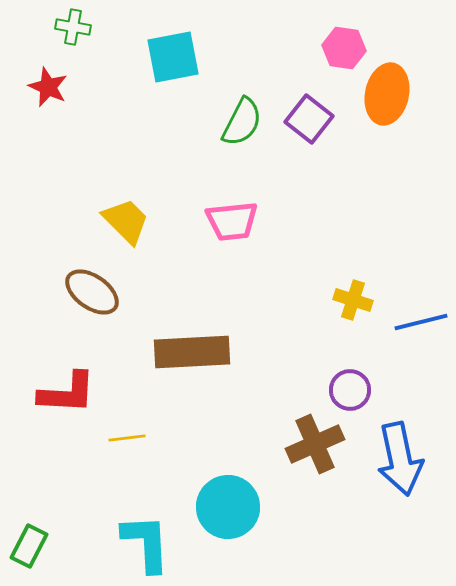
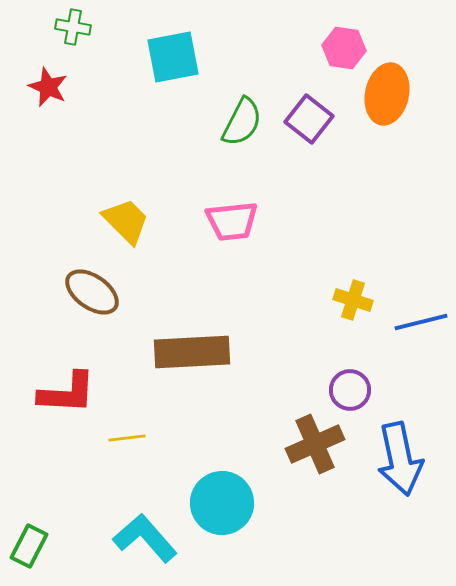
cyan circle: moved 6 px left, 4 px up
cyan L-shape: moved 1 px left, 5 px up; rotated 38 degrees counterclockwise
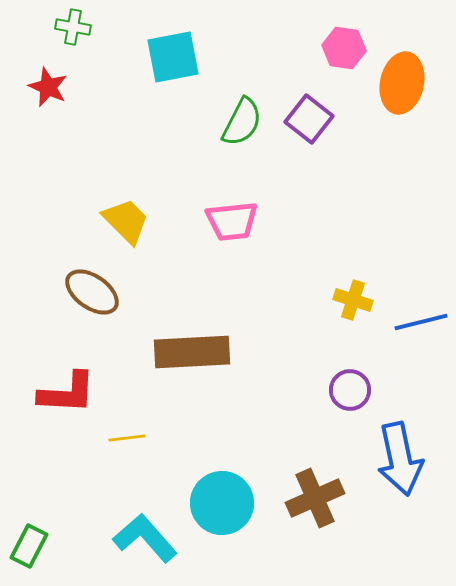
orange ellipse: moved 15 px right, 11 px up
brown cross: moved 54 px down
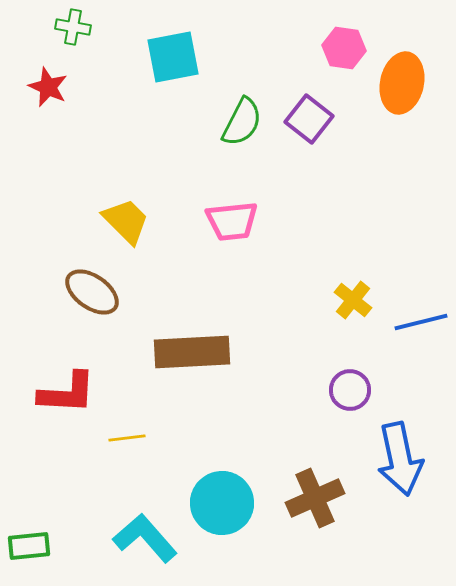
yellow cross: rotated 21 degrees clockwise
green rectangle: rotated 57 degrees clockwise
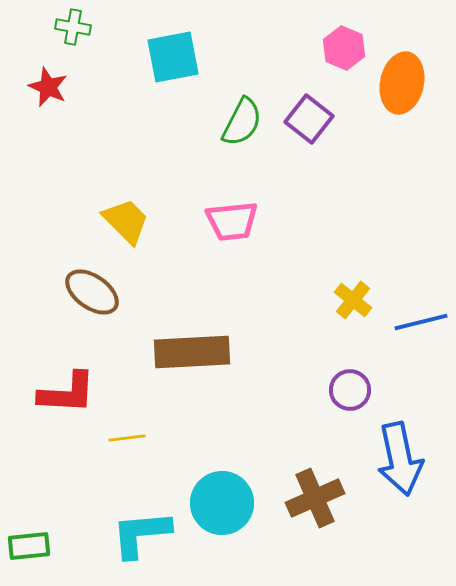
pink hexagon: rotated 15 degrees clockwise
cyan L-shape: moved 4 px left, 4 px up; rotated 54 degrees counterclockwise
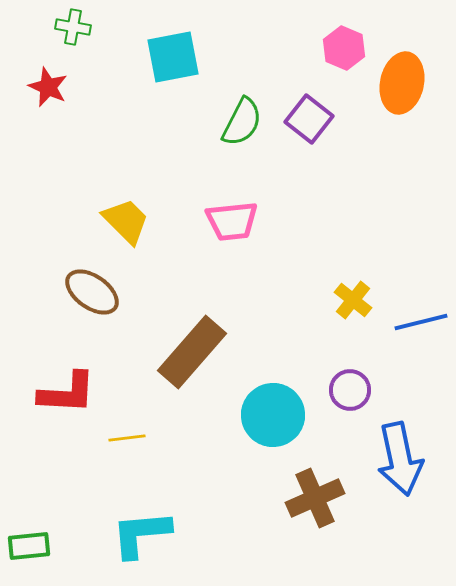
brown rectangle: rotated 46 degrees counterclockwise
cyan circle: moved 51 px right, 88 px up
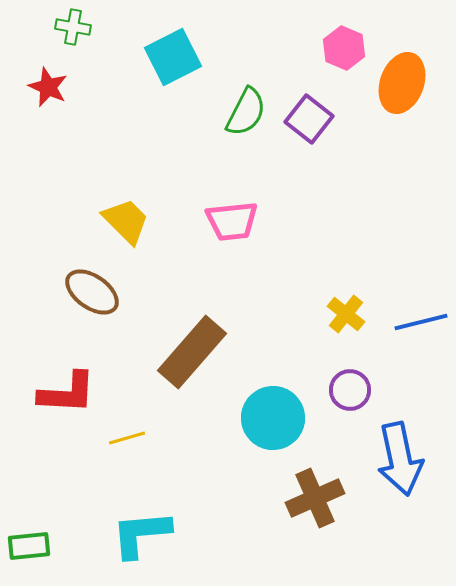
cyan square: rotated 16 degrees counterclockwise
orange ellipse: rotated 8 degrees clockwise
green semicircle: moved 4 px right, 10 px up
yellow cross: moved 7 px left, 14 px down
cyan circle: moved 3 px down
yellow line: rotated 9 degrees counterclockwise
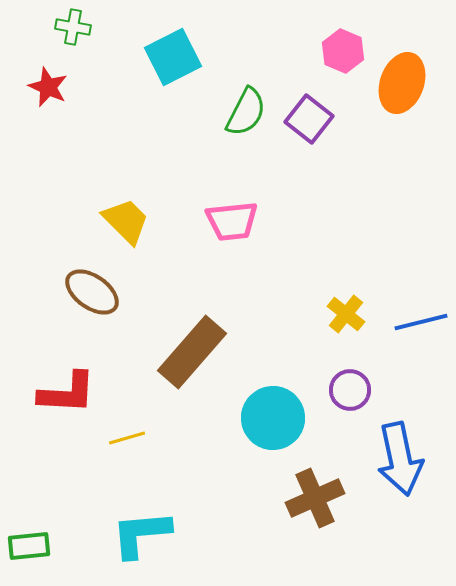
pink hexagon: moved 1 px left, 3 px down
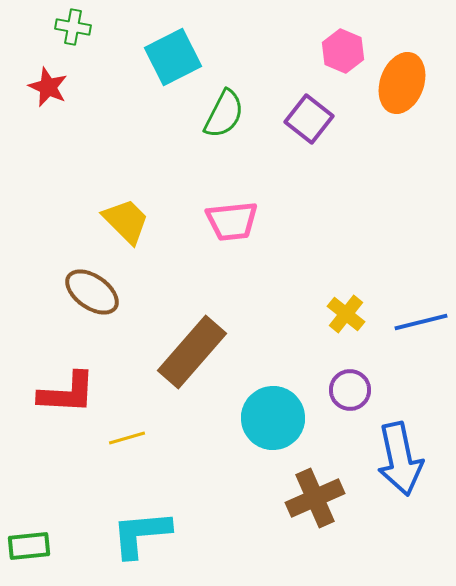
green semicircle: moved 22 px left, 2 px down
